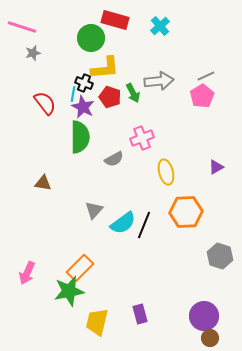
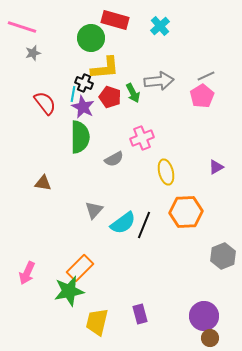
gray hexagon: moved 3 px right; rotated 20 degrees clockwise
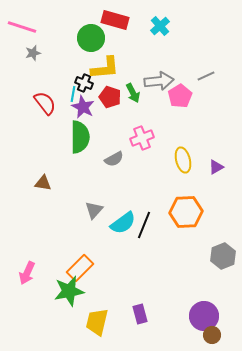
pink pentagon: moved 22 px left
yellow ellipse: moved 17 px right, 12 px up
brown circle: moved 2 px right, 3 px up
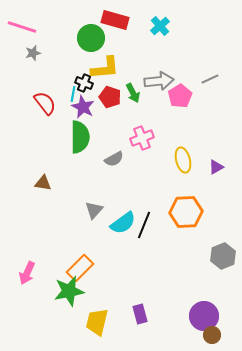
gray line: moved 4 px right, 3 px down
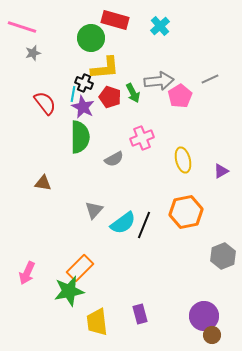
purple triangle: moved 5 px right, 4 px down
orange hexagon: rotated 8 degrees counterclockwise
yellow trapezoid: rotated 20 degrees counterclockwise
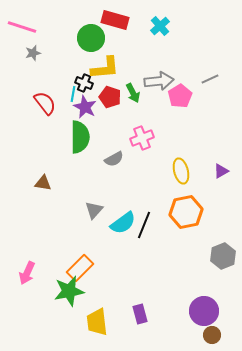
purple star: moved 2 px right
yellow ellipse: moved 2 px left, 11 px down
purple circle: moved 5 px up
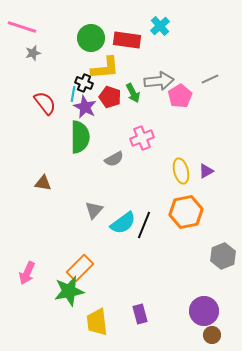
red rectangle: moved 12 px right, 20 px down; rotated 8 degrees counterclockwise
purple triangle: moved 15 px left
